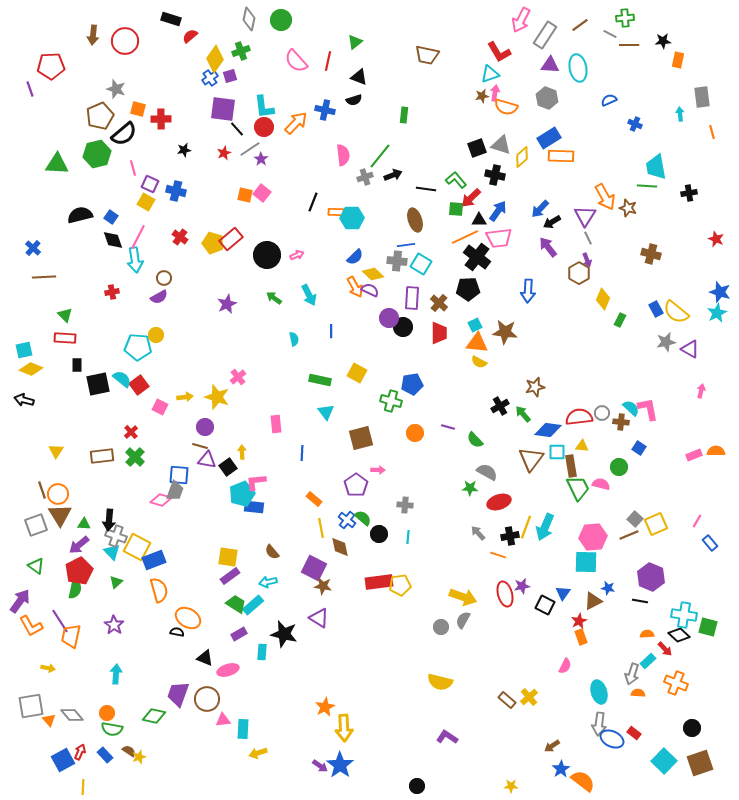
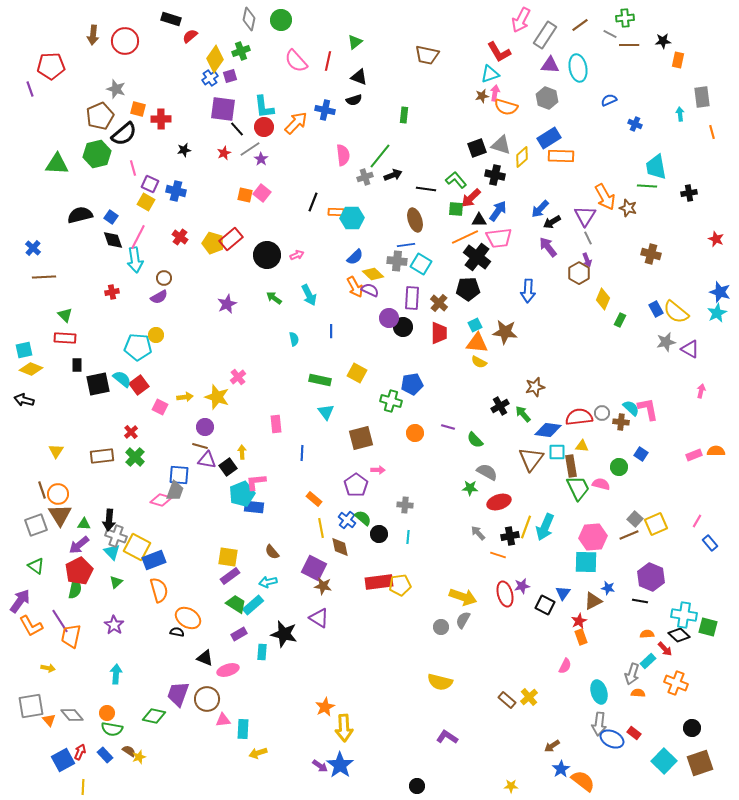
blue square at (639, 448): moved 2 px right, 6 px down
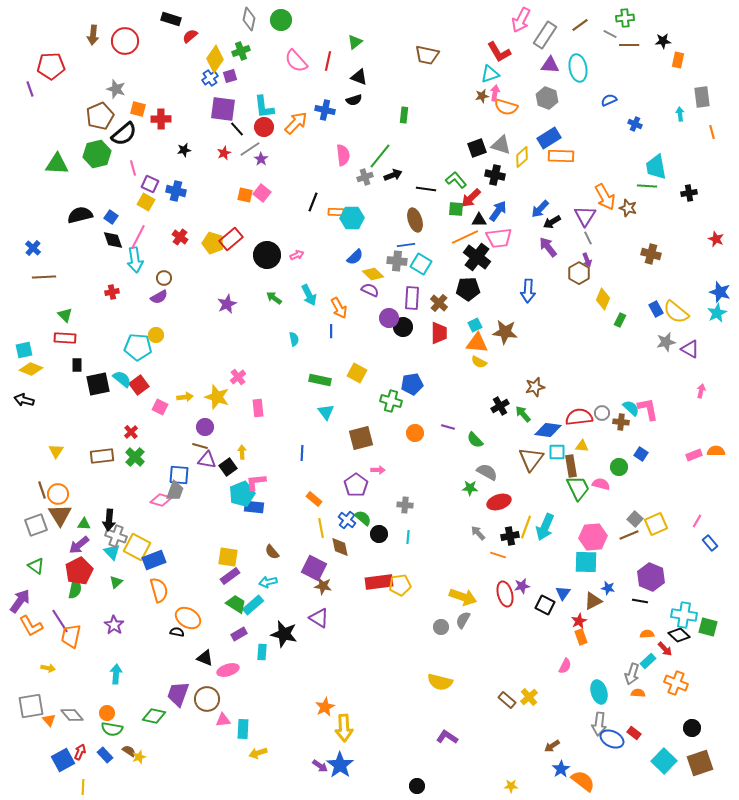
orange arrow at (355, 287): moved 16 px left, 21 px down
pink rectangle at (276, 424): moved 18 px left, 16 px up
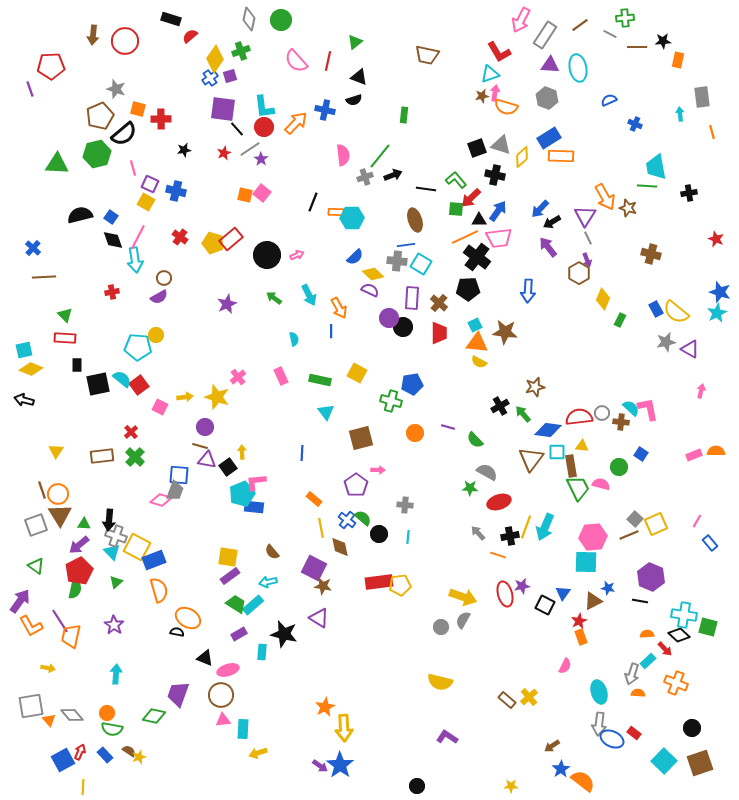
brown line at (629, 45): moved 8 px right, 2 px down
pink rectangle at (258, 408): moved 23 px right, 32 px up; rotated 18 degrees counterclockwise
brown circle at (207, 699): moved 14 px right, 4 px up
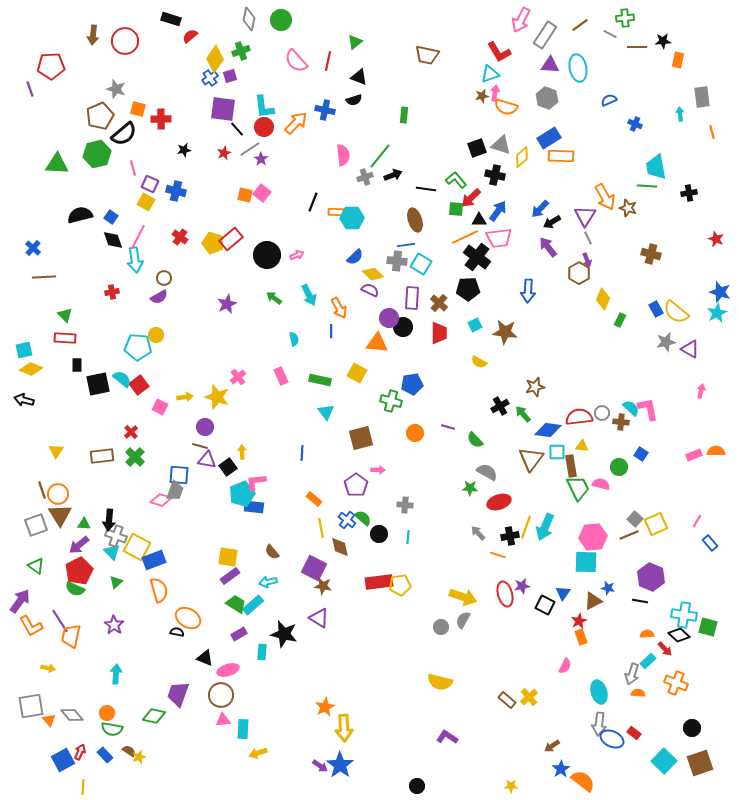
orange triangle at (477, 343): moved 100 px left
green semicircle at (75, 589): rotated 102 degrees clockwise
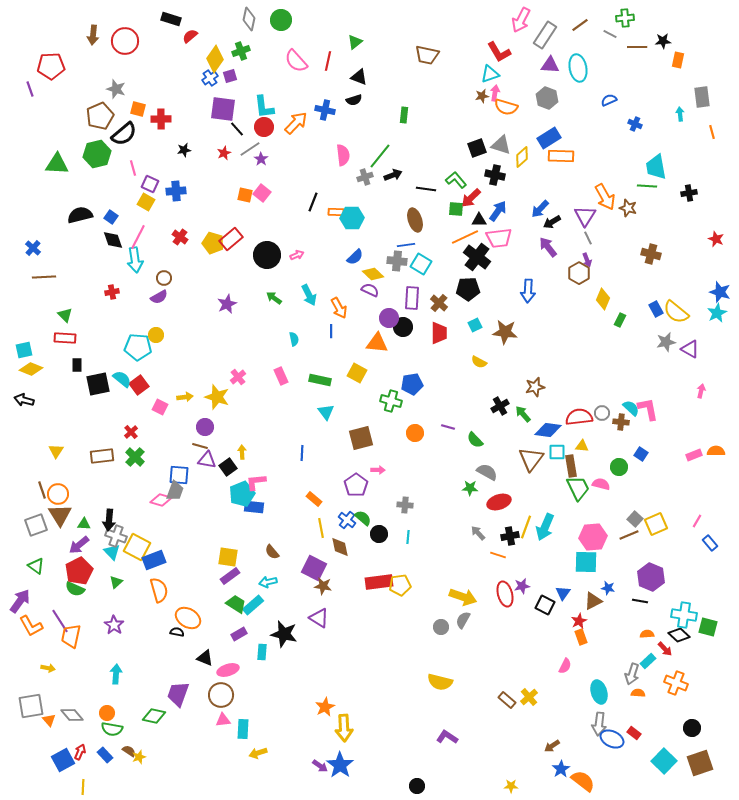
blue cross at (176, 191): rotated 18 degrees counterclockwise
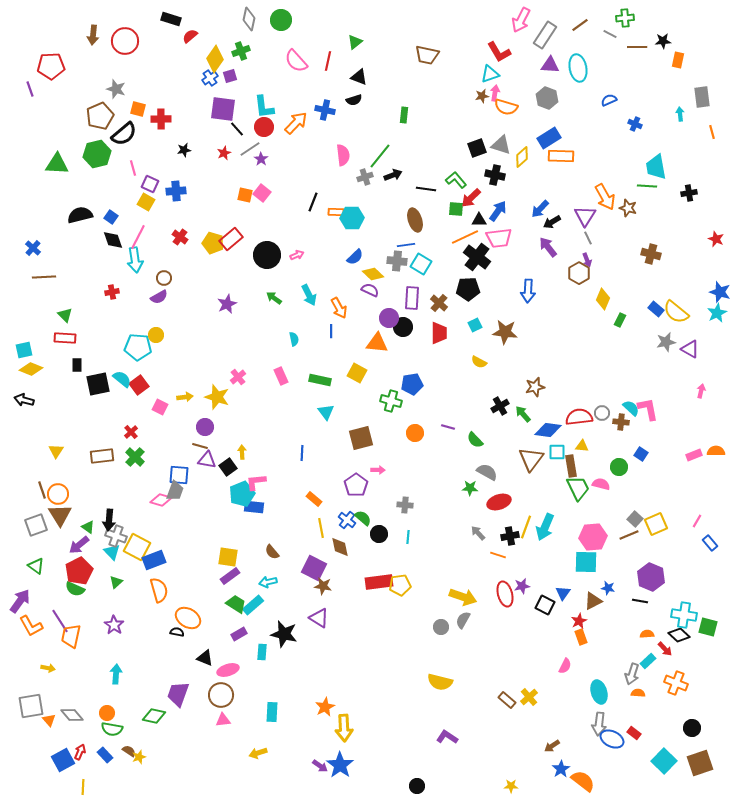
blue rectangle at (656, 309): rotated 21 degrees counterclockwise
green triangle at (84, 524): moved 4 px right, 3 px down; rotated 32 degrees clockwise
cyan rectangle at (243, 729): moved 29 px right, 17 px up
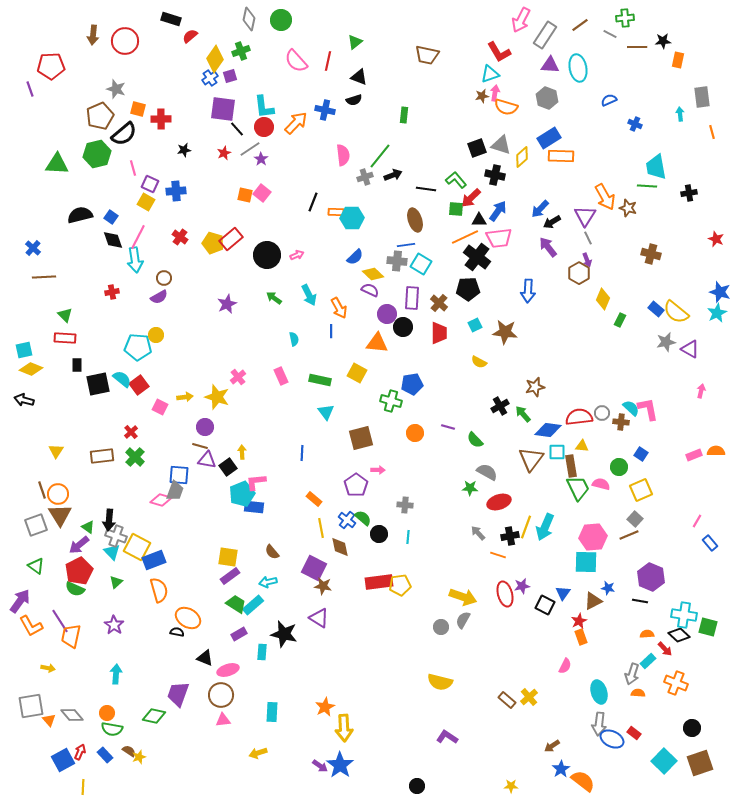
purple circle at (389, 318): moved 2 px left, 4 px up
yellow square at (656, 524): moved 15 px left, 34 px up
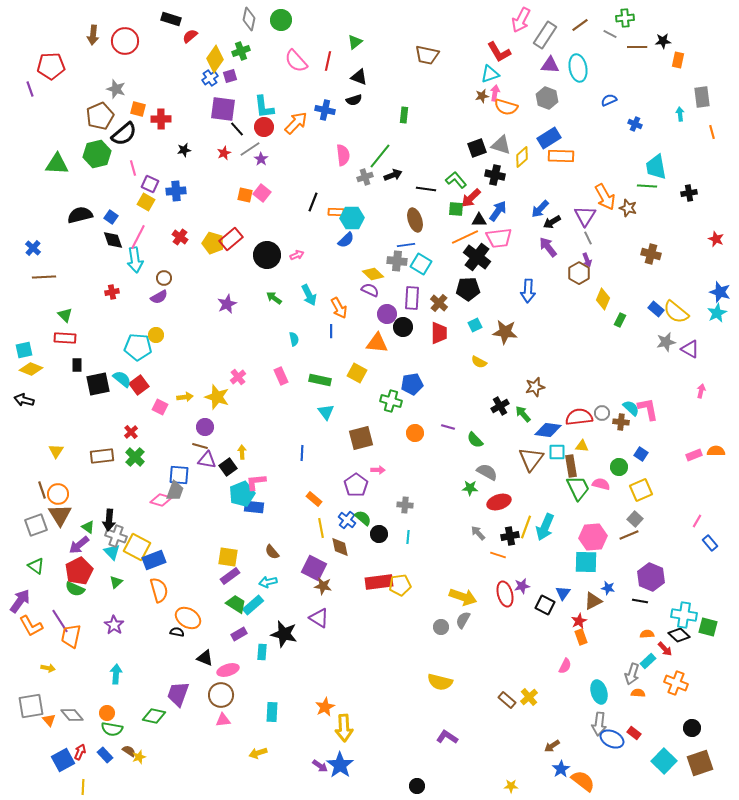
blue semicircle at (355, 257): moved 9 px left, 17 px up
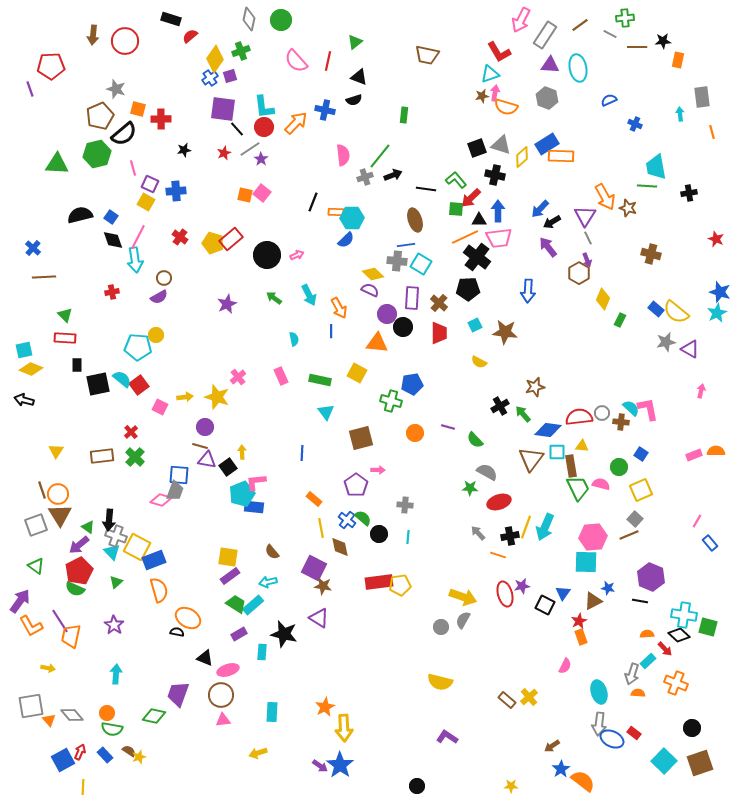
blue rectangle at (549, 138): moved 2 px left, 6 px down
blue arrow at (498, 211): rotated 35 degrees counterclockwise
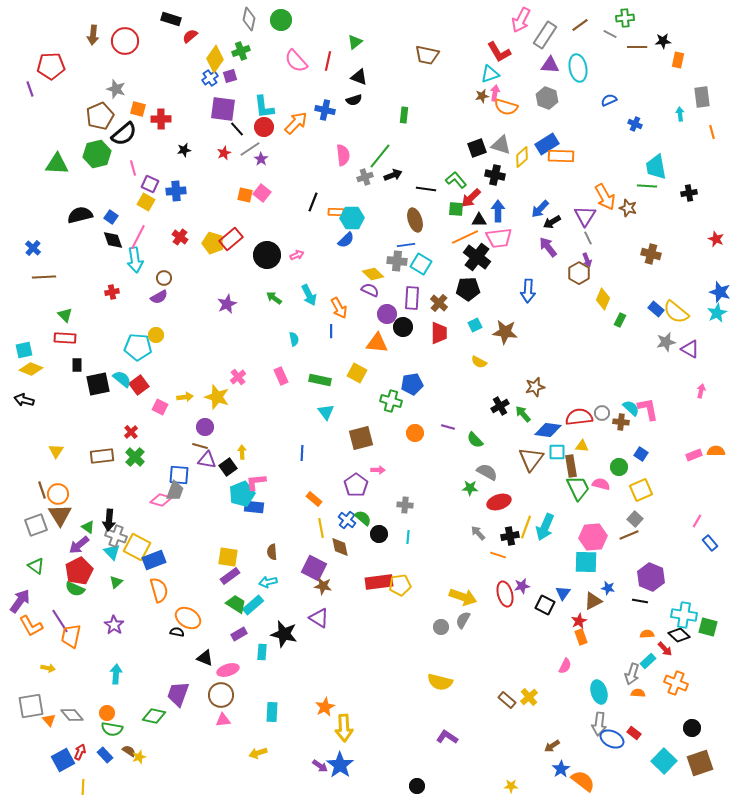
brown semicircle at (272, 552): rotated 35 degrees clockwise
